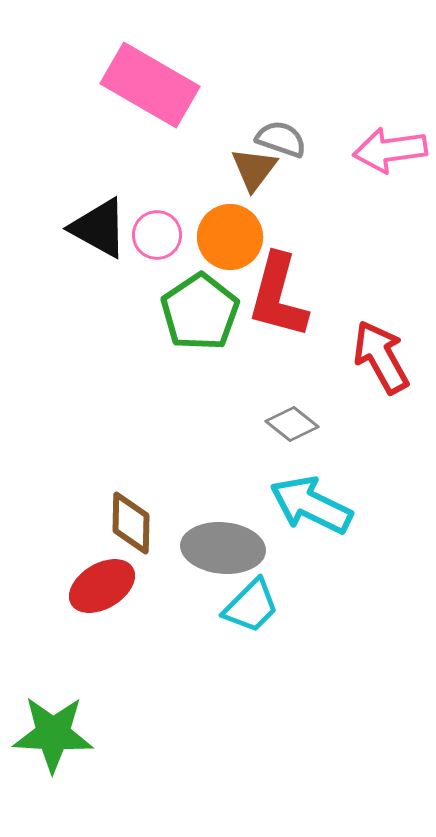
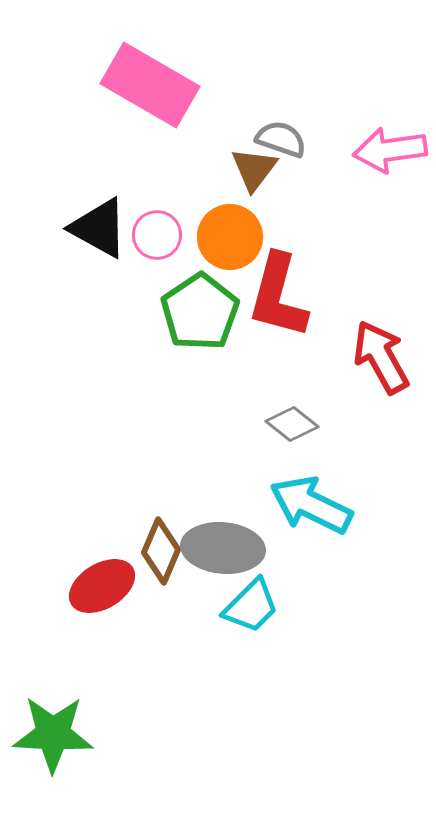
brown diamond: moved 30 px right, 28 px down; rotated 22 degrees clockwise
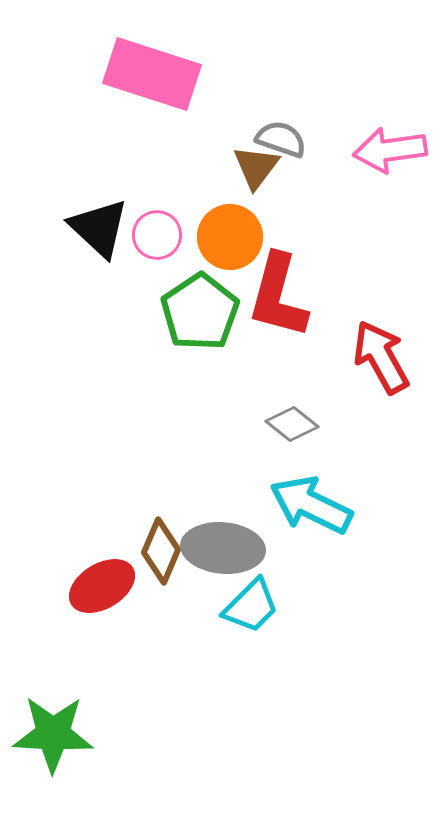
pink rectangle: moved 2 px right, 11 px up; rotated 12 degrees counterclockwise
brown triangle: moved 2 px right, 2 px up
black triangle: rotated 14 degrees clockwise
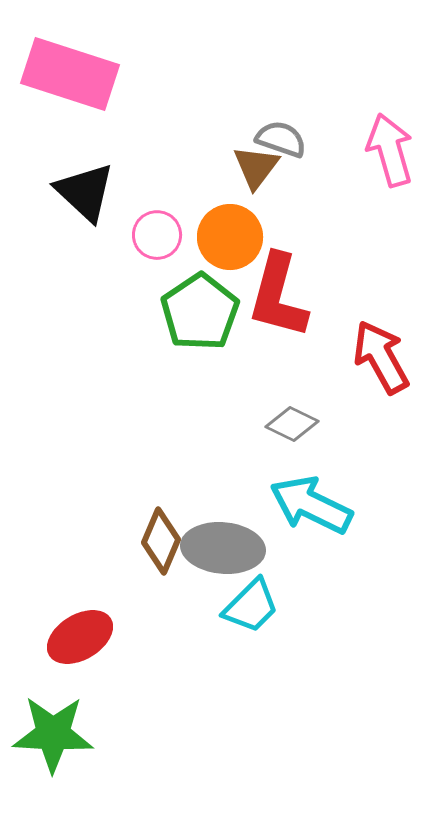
pink rectangle: moved 82 px left
pink arrow: rotated 82 degrees clockwise
black triangle: moved 14 px left, 36 px up
gray diamond: rotated 12 degrees counterclockwise
brown diamond: moved 10 px up
red ellipse: moved 22 px left, 51 px down
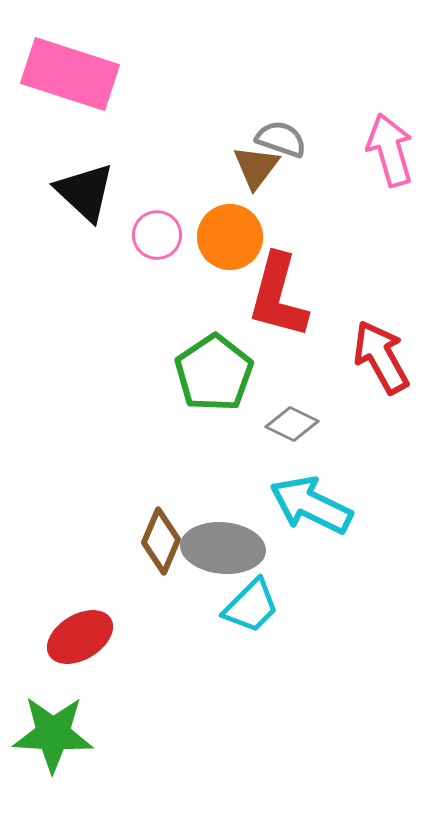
green pentagon: moved 14 px right, 61 px down
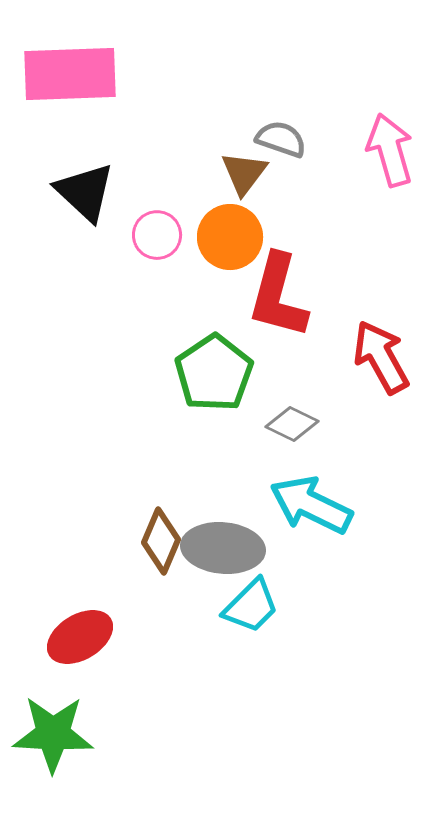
pink rectangle: rotated 20 degrees counterclockwise
brown triangle: moved 12 px left, 6 px down
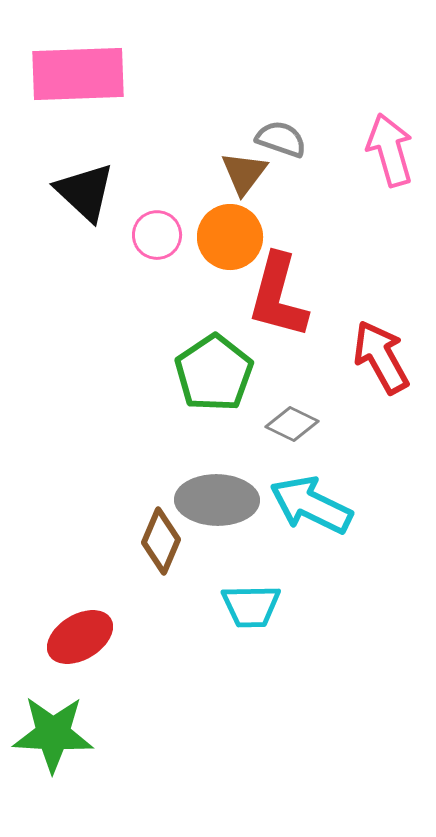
pink rectangle: moved 8 px right
gray ellipse: moved 6 px left, 48 px up; rotated 4 degrees counterclockwise
cyan trapezoid: rotated 44 degrees clockwise
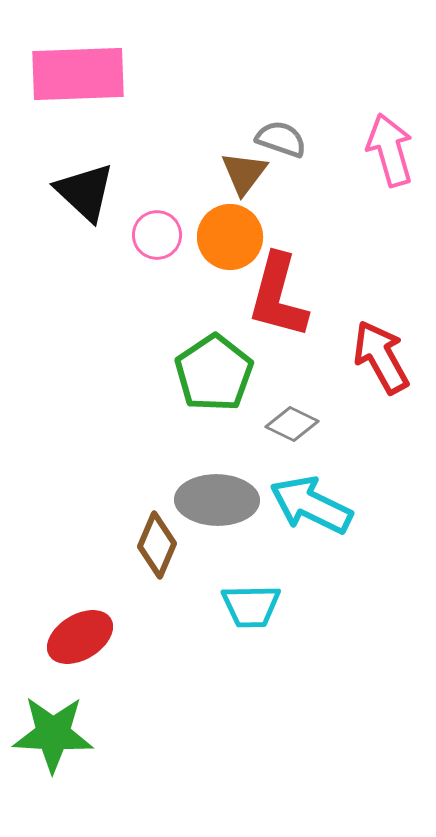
brown diamond: moved 4 px left, 4 px down
